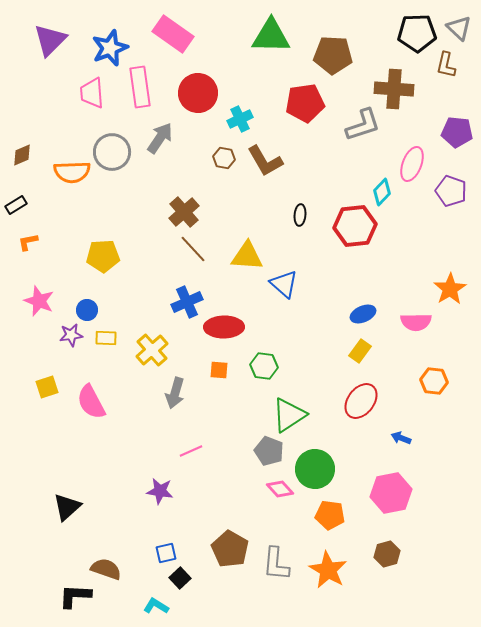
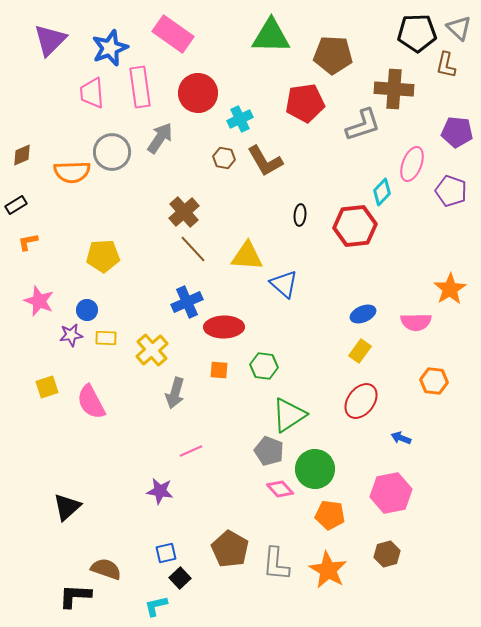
cyan L-shape at (156, 606): rotated 45 degrees counterclockwise
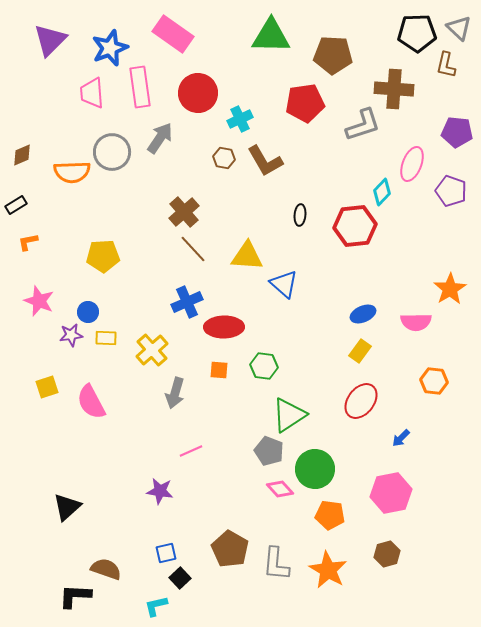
blue circle at (87, 310): moved 1 px right, 2 px down
blue arrow at (401, 438): rotated 66 degrees counterclockwise
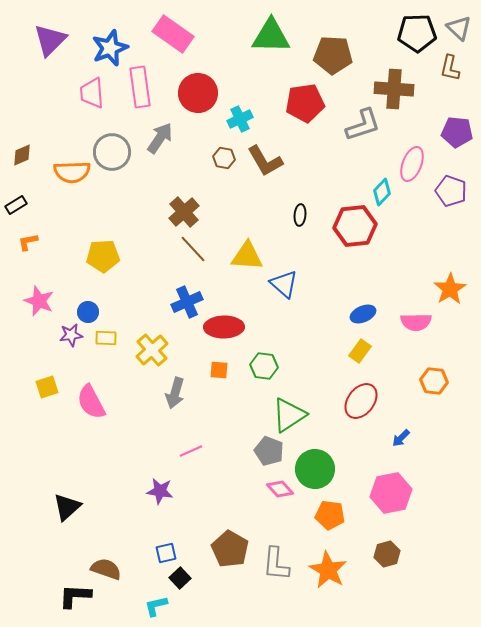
brown L-shape at (446, 65): moved 4 px right, 3 px down
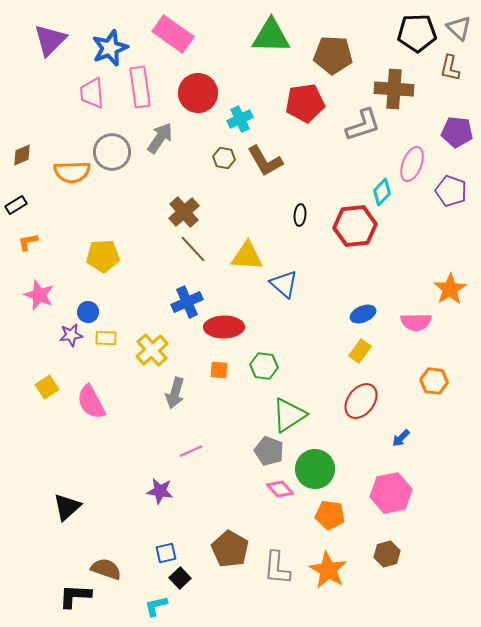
pink star at (39, 301): moved 6 px up
yellow square at (47, 387): rotated 15 degrees counterclockwise
gray L-shape at (276, 564): moved 1 px right, 4 px down
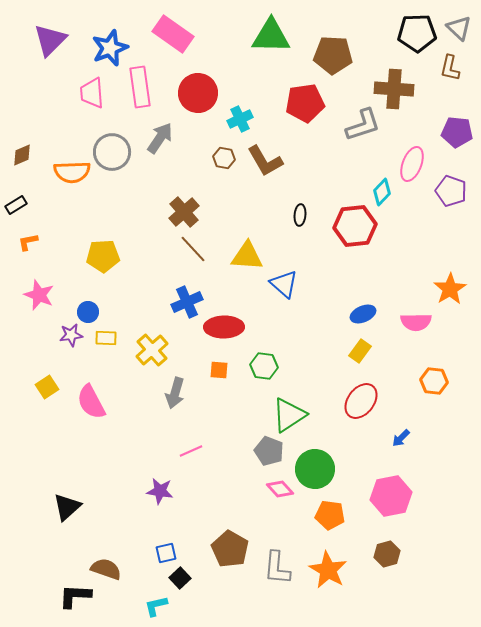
pink hexagon at (391, 493): moved 3 px down
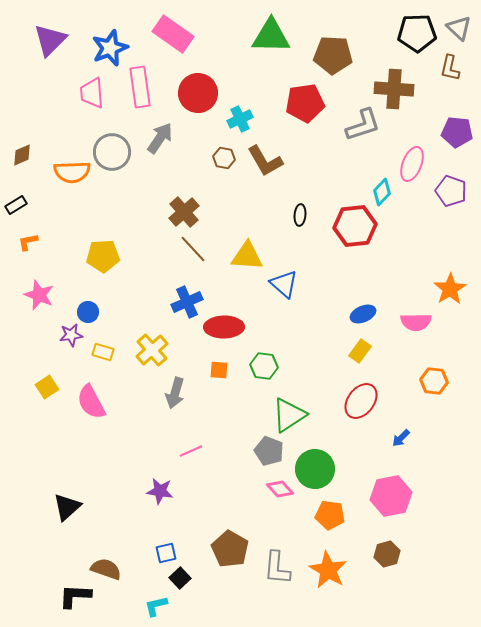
yellow rectangle at (106, 338): moved 3 px left, 14 px down; rotated 15 degrees clockwise
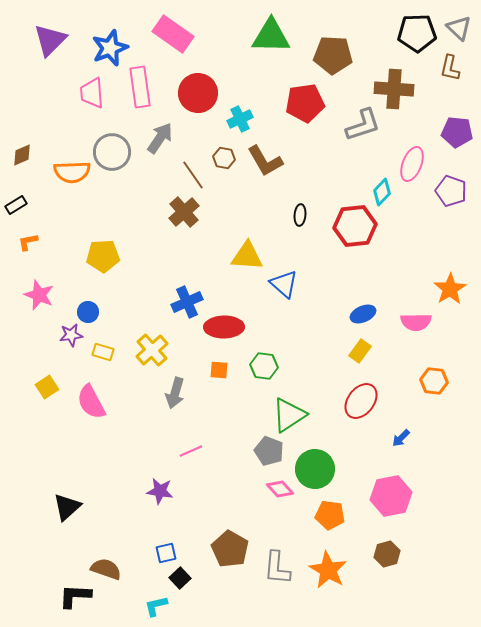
brown line at (193, 249): moved 74 px up; rotated 8 degrees clockwise
